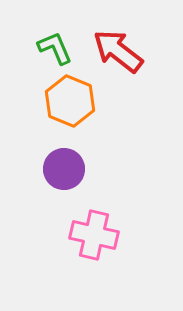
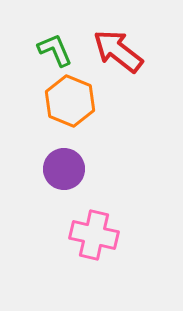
green L-shape: moved 2 px down
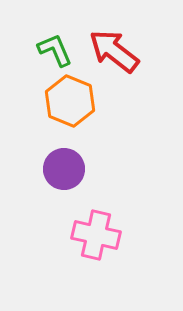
red arrow: moved 4 px left
pink cross: moved 2 px right
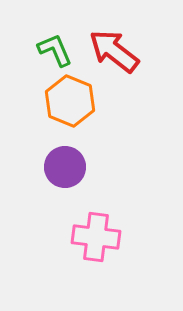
purple circle: moved 1 px right, 2 px up
pink cross: moved 2 px down; rotated 6 degrees counterclockwise
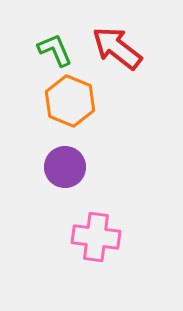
red arrow: moved 3 px right, 3 px up
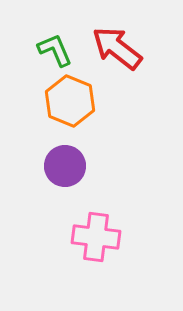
purple circle: moved 1 px up
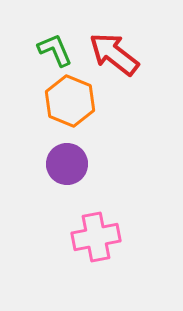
red arrow: moved 3 px left, 6 px down
purple circle: moved 2 px right, 2 px up
pink cross: rotated 18 degrees counterclockwise
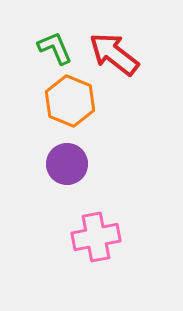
green L-shape: moved 2 px up
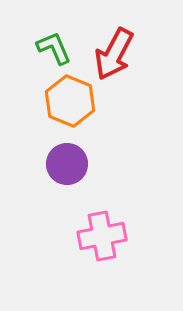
green L-shape: moved 1 px left
red arrow: rotated 100 degrees counterclockwise
pink cross: moved 6 px right, 1 px up
